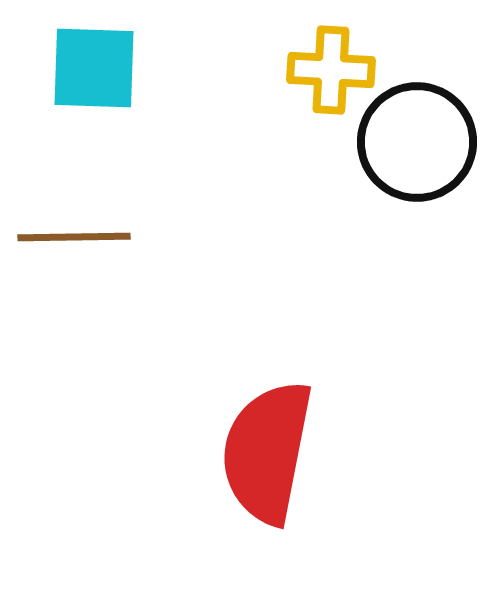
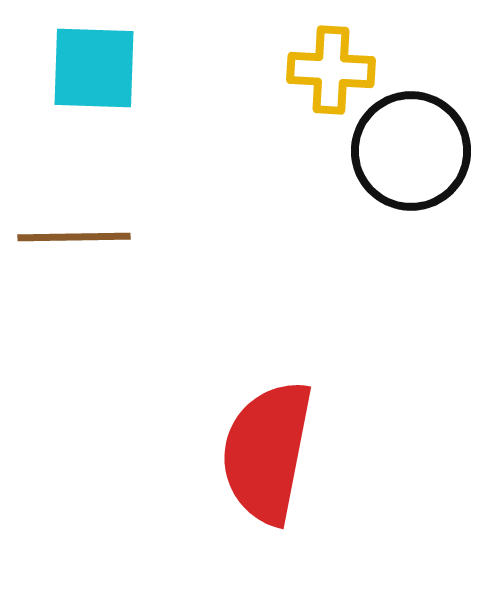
black circle: moved 6 px left, 9 px down
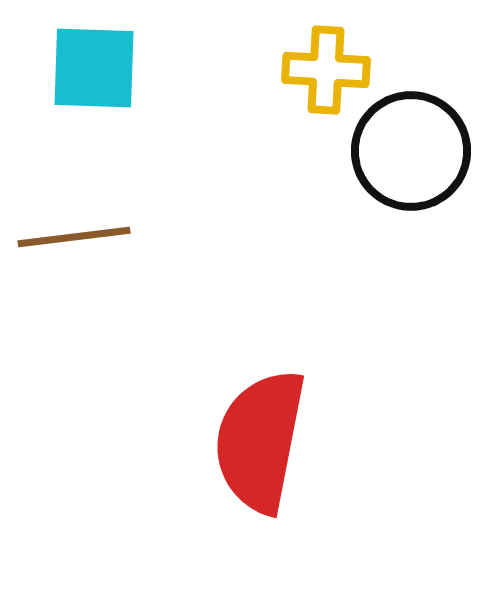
yellow cross: moved 5 px left
brown line: rotated 6 degrees counterclockwise
red semicircle: moved 7 px left, 11 px up
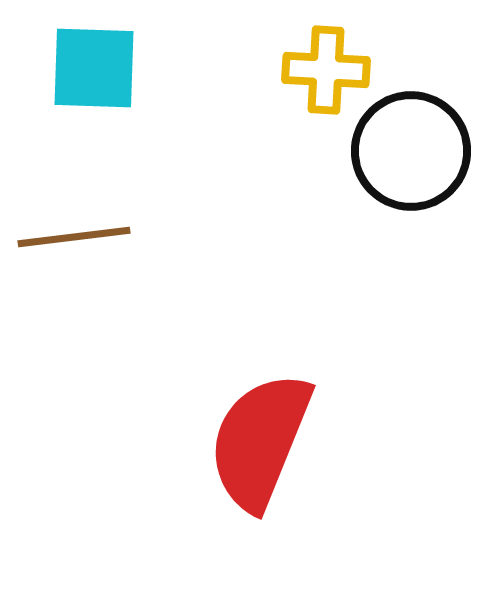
red semicircle: rotated 11 degrees clockwise
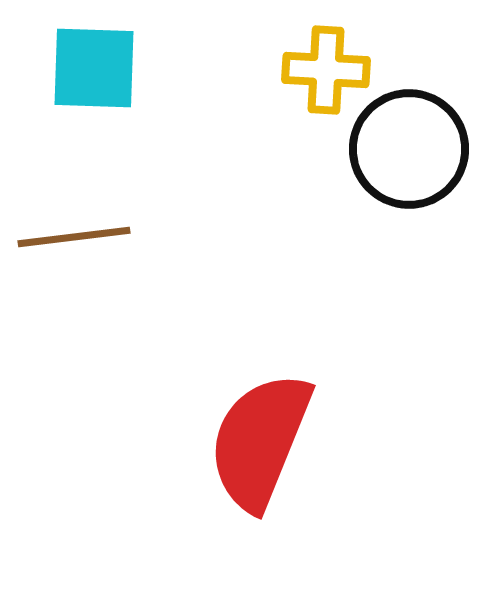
black circle: moved 2 px left, 2 px up
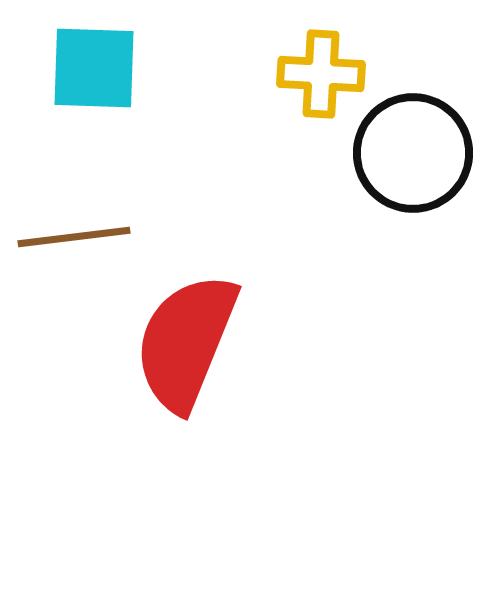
yellow cross: moved 5 px left, 4 px down
black circle: moved 4 px right, 4 px down
red semicircle: moved 74 px left, 99 px up
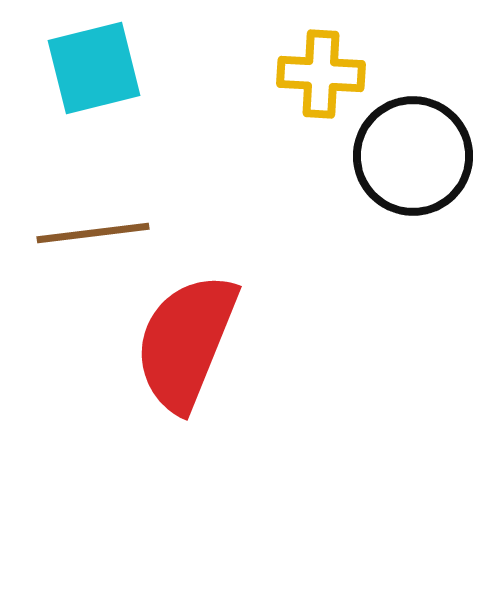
cyan square: rotated 16 degrees counterclockwise
black circle: moved 3 px down
brown line: moved 19 px right, 4 px up
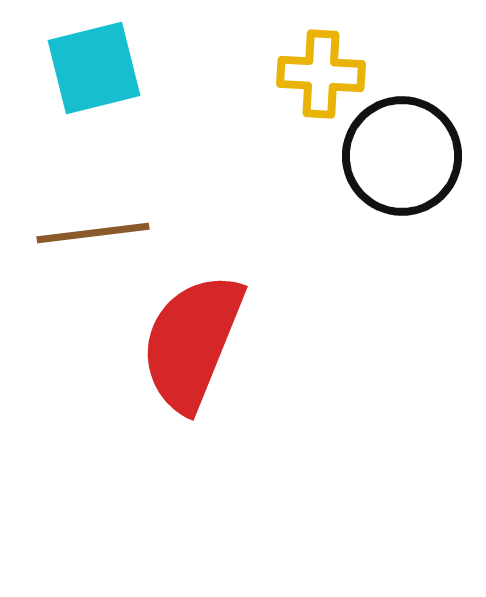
black circle: moved 11 px left
red semicircle: moved 6 px right
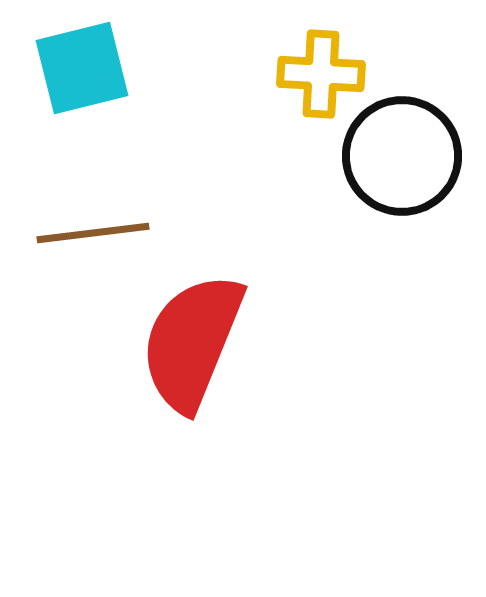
cyan square: moved 12 px left
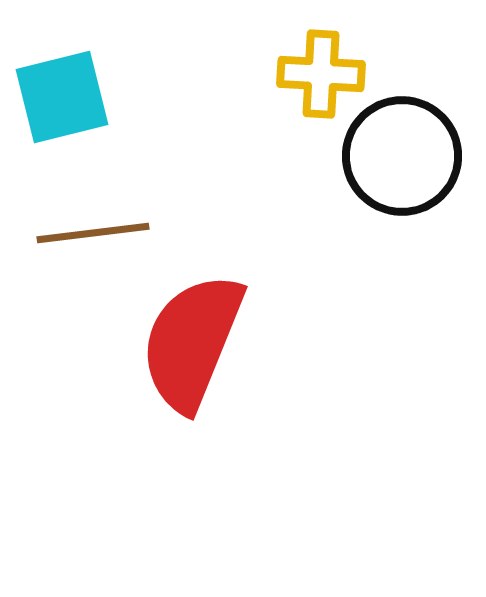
cyan square: moved 20 px left, 29 px down
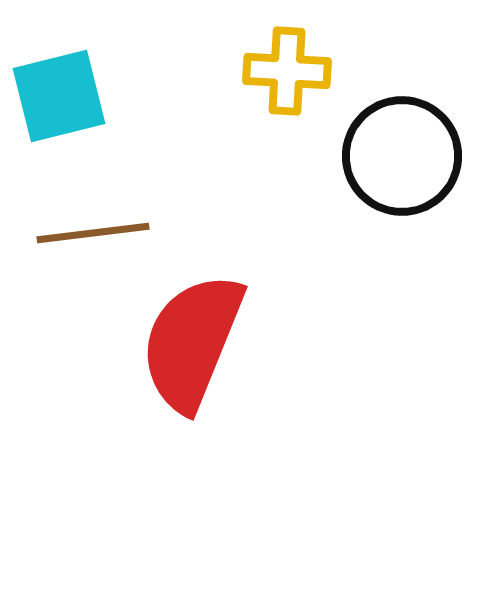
yellow cross: moved 34 px left, 3 px up
cyan square: moved 3 px left, 1 px up
